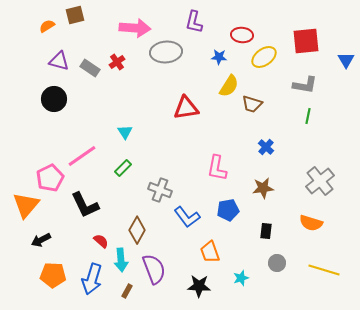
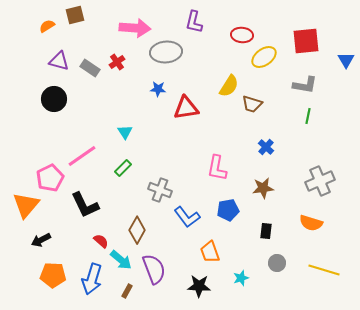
blue star at (219, 57): moved 61 px left, 32 px down
gray cross at (320, 181): rotated 16 degrees clockwise
cyan arrow at (121, 260): rotated 45 degrees counterclockwise
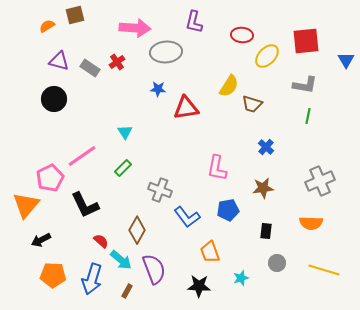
yellow ellipse at (264, 57): moved 3 px right, 1 px up; rotated 10 degrees counterclockwise
orange semicircle at (311, 223): rotated 15 degrees counterclockwise
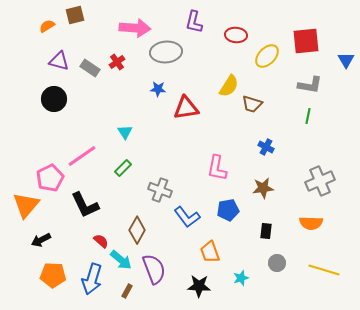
red ellipse at (242, 35): moved 6 px left
gray L-shape at (305, 85): moved 5 px right
blue cross at (266, 147): rotated 14 degrees counterclockwise
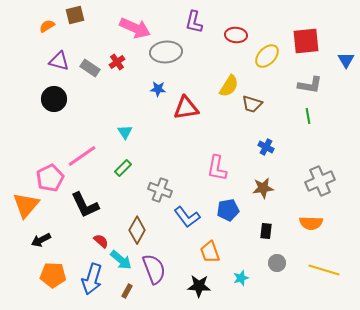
pink arrow at (135, 28): rotated 20 degrees clockwise
green line at (308, 116): rotated 21 degrees counterclockwise
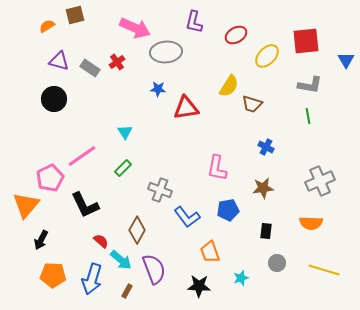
red ellipse at (236, 35): rotated 35 degrees counterclockwise
black arrow at (41, 240): rotated 36 degrees counterclockwise
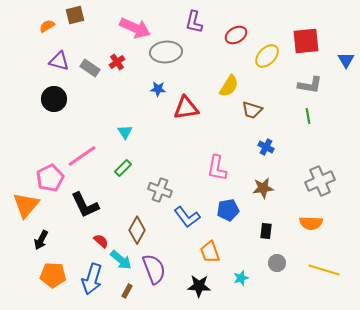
brown trapezoid at (252, 104): moved 6 px down
